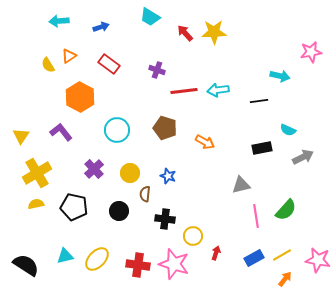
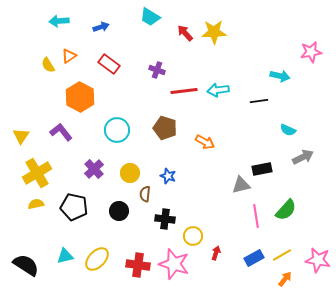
black rectangle at (262, 148): moved 21 px down
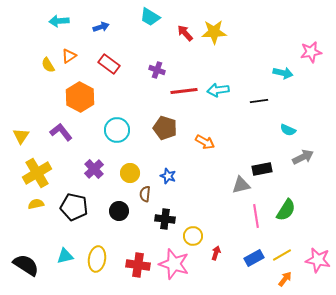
cyan arrow at (280, 76): moved 3 px right, 3 px up
green semicircle at (286, 210): rotated 10 degrees counterclockwise
yellow ellipse at (97, 259): rotated 35 degrees counterclockwise
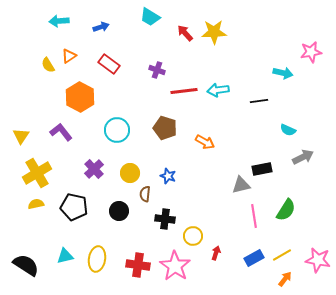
pink line at (256, 216): moved 2 px left
pink star at (174, 264): moved 1 px right, 2 px down; rotated 16 degrees clockwise
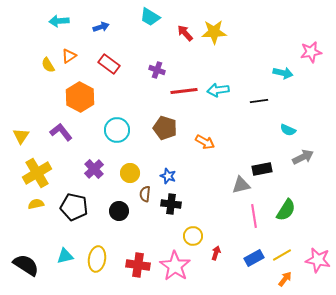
black cross at (165, 219): moved 6 px right, 15 px up
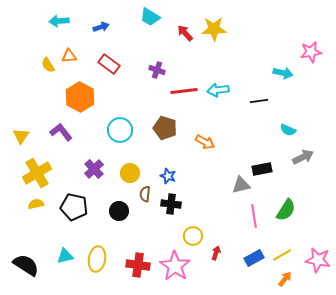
yellow star at (214, 32): moved 3 px up
orange triangle at (69, 56): rotated 28 degrees clockwise
cyan circle at (117, 130): moved 3 px right
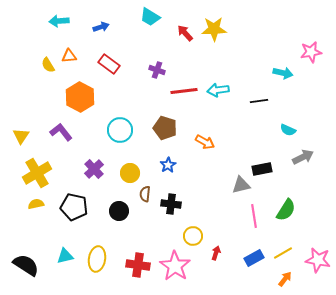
blue star at (168, 176): moved 11 px up; rotated 21 degrees clockwise
yellow line at (282, 255): moved 1 px right, 2 px up
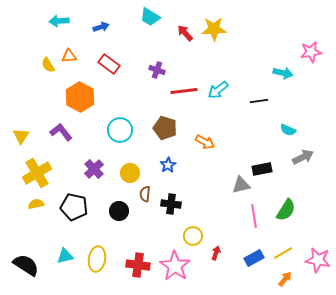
cyan arrow at (218, 90): rotated 30 degrees counterclockwise
